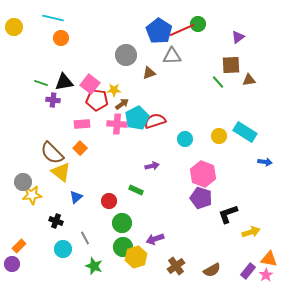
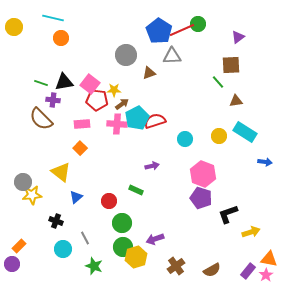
brown triangle at (249, 80): moved 13 px left, 21 px down
brown semicircle at (52, 153): moved 11 px left, 34 px up
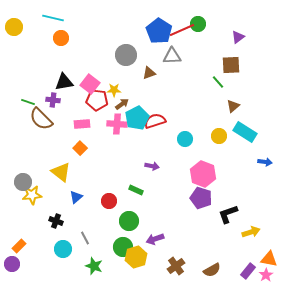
green line at (41, 83): moved 13 px left, 19 px down
brown triangle at (236, 101): moved 3 px left, 5 px down; rotated 32 degrees counterclockwise
purple arrow at (152, 166): rotated 24 degrees clockwise
green circle at (122, 223): moved 7 px right, 2 px up
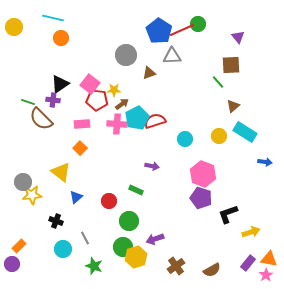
purple triangle at (238, 37): rotated 32 degrees counterclockwise
black triangle at (64, 82): moved 4 px left, 2 px down; rotated 24 degrees counterclockwise
purple rectangle at (248, 271): moved 8 px up
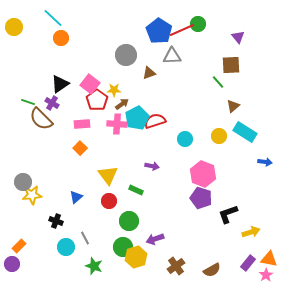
cyan line at (53, 18): rotated 30 degrees clockwise
purple cross at (53, 100): moved 1 px left, 3 px down; rotated 24 degrees clockwise
red pentagon at (97, 100): rotated 30 degrees clockwise
yellow triangle at (61, 172): moved 47 px right, 3 px down; rotated 15 degrees clockwise
cyan circle at (63, 249): moved 3 px right, 2 px up
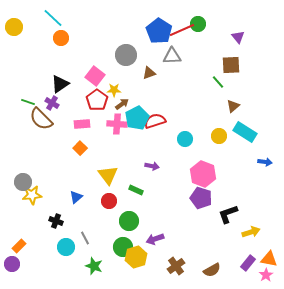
pink square at (90, 84): moved 5 px right, 8 px up
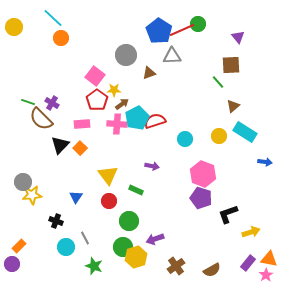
black triangle at (60, 84): moved 61 px down; rotated 12 degrees counterclockwise
blue triangle at (76, 197): rotated 16 degrees counterclockwise
